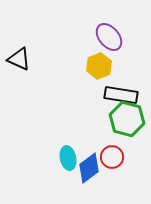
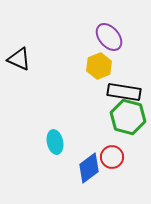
black rectangle: moved 3 px right, 3 px up
green hexagon: moved 1 px right, 2 px up
cyan ellipse: moved 13 px left, 16 px up
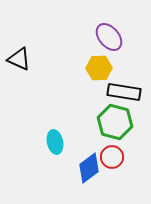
yellow hexagon: moved 2 px down; rotated 20 degrees clockwise
green hexagon: moved 13 px left, 5 px down
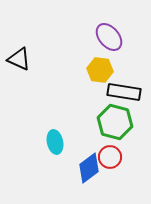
yellow hexagon: moved 1 px right, 2 px down; rotated 10 degrees clockwise
red circle: moved 2 px left
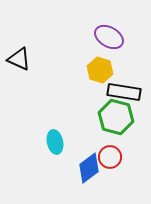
purple ellipse: rotated 20 degrees counterclockwise
yellow hexagon: rotated 10 degrees clockwise
green hexagon: moved 1 px right, 5 px up
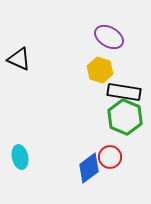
green hexagon: moved 9 px right; rotated 8 degrees clockwise
cyan ellipse: moved 35 px left, 15 px down
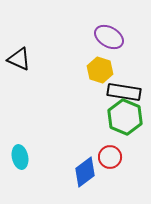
blue diamond: moved 4 px left, 4 px down
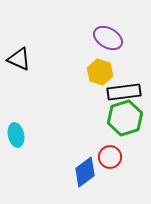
purple ellipse: moved 1 px left, 1 px down
yellow hexagon: moved 2 px down
black rectangle: rotated 16 degrees counterclockwise
green hexagon: moved 1 px down; rotated 20 degrees clockwise
cyan ellipse: moved 4 px left, 22 px up
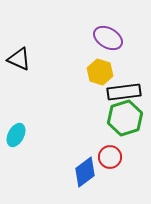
cyan ellipse: rotated 40 degrees clockwise
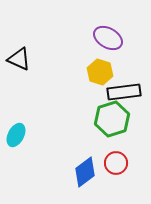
green hexagon: moved 13 px left, 1 px down
red circle: moved 6 px right, 6 px down
